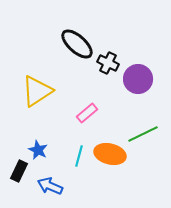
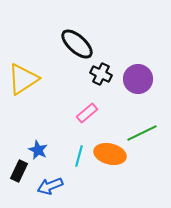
black cross: moved 7 px left, 11 px down
yellow triangle: moved 14 px left, 12 px up
green line: moved 1 px left, 1 px up
blue arrow: rotated 45 degrees counterclockwise
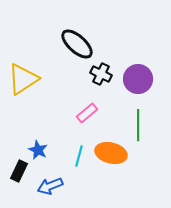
green line: moved 4 px left, 8 px up; rotated 64 degrees counterclockwise
orange ellipse: moved 1 px right, 1 px up
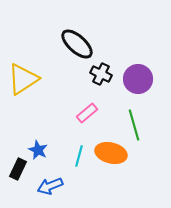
green line: moved 4 px left; rotated 16 degrees counterclockwise
black rectangle: moved 1 px left, 2 px up
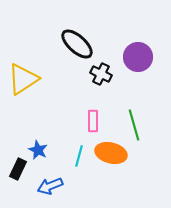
purple circle: moved 22 px up
pink rectangle: moved 6 px right, 8 px down; rotated 50 degrees counterclockwise
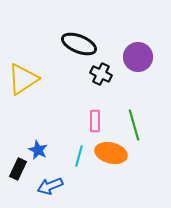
black ellipse: moved 2 px right; rotated 20 degrees counterclockwise
pink rectangle: moved 2 px right
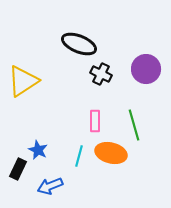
purple circle: moved 8 px right, 12 px down
yellow triangle: moved 2 px down
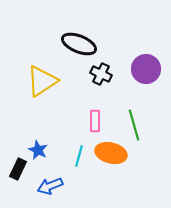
yellow triangle: moved 19 px right
